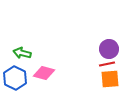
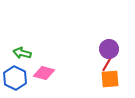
red line: rotated 49 degrees counterclockwise
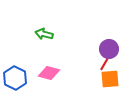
green arrow: moved 22 px right, 19 px up
red line: moved 2 px left, 1 px up
pink diamond: moved 5 px right
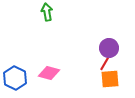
green arrow: moved 3 px right, 22 px up; rotated 66 degrees clockwise
purple circle: moved 1 px up
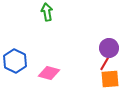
blue hexagon: moved 17 px up
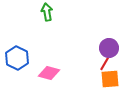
blue hexagon: moved 2 px right, 3 px up
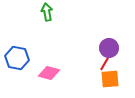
blue hexagon: rotated 15 degrees counterclockwise
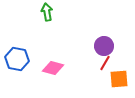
purple circle: moved 5 px left, 2 px up
blue hexagon: moved 1 px down
pink diamond: moved 4 px right, 5 px up
orange square: moved 9 px right
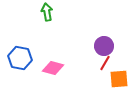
blue hexagon: moved 3 px right, 1 px up
